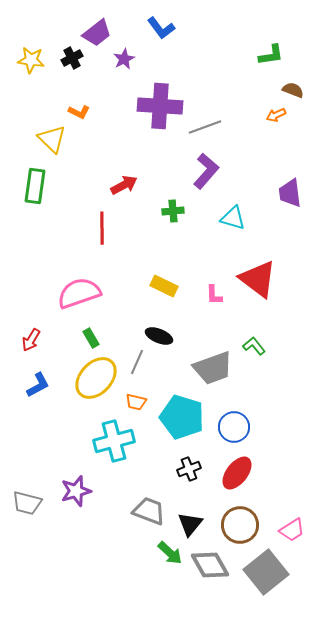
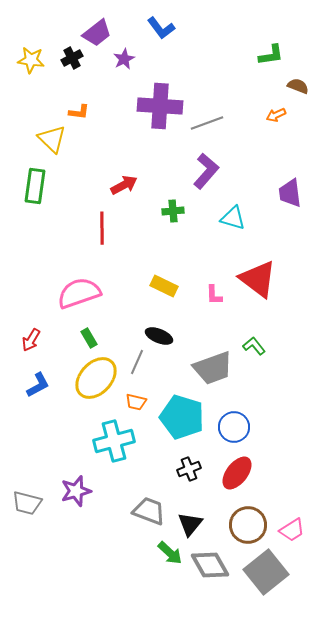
brown semicircle at (293, 90): moved 5 px right, 4 px up
orange L-shape at (79, 112): rotated 20 degrees counterclockwise
gray line at (205, 127): moved 2 px right, 4 px up
green rectangle at (91, 338): moved 2 px left
brown circle at (240, 525): moved 8 px right
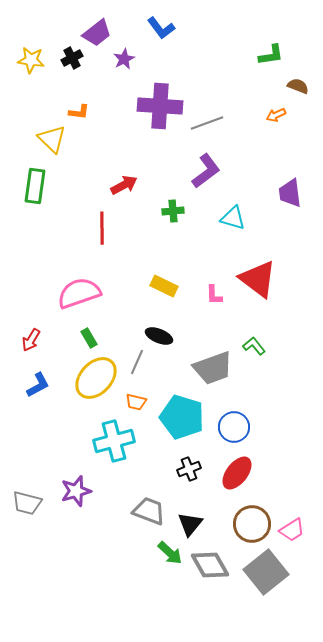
purple L-shape at (206, 171): rotated 12 degrees clockwise
brown circle at (248, 525): moved 4 px right, 1 px up
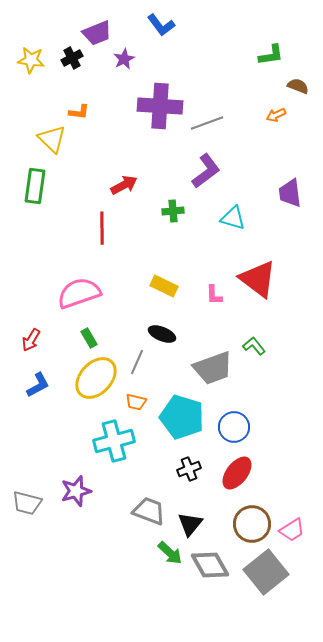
blue L-shape at (161, 28): moved 3 px up
purple trapezoid at (97, 33): rotated 16 degrees clockwise
black ellipse at (159, 336): moved 3 px right, 2 px up
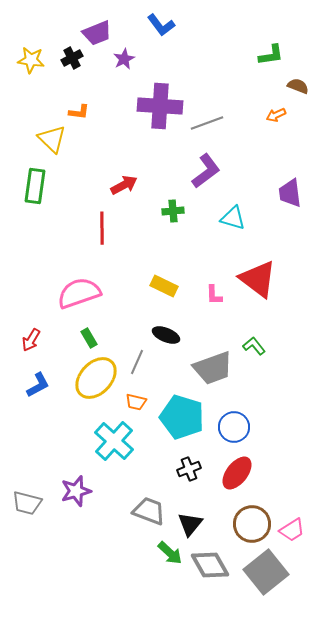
black ellipse at (162, 334): moved 4 px right, 1 px down
cyan cross at (114, 441): rotated 33 degrees counterclockwise
